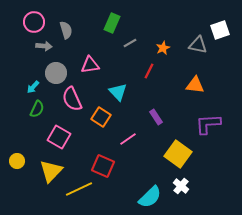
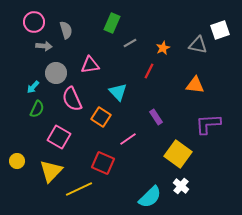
red square: moved 3 px up
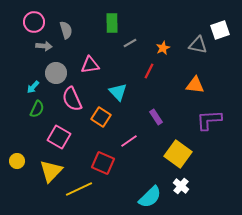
green rectangle: rotated 24 degrees counterclockwise
purple L-shape: moved 1 px right, 4 px up
pink line: moved 1 px right, 2 px down
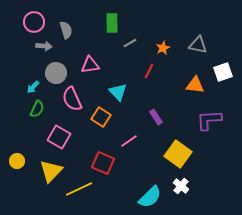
white square: moved 3 px right, 42 px down
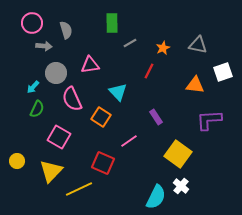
pink circle: moved 2 px left, 1 px down
cyan semicircle: moved 6 px right; rotated 20 degrees counterclockwise
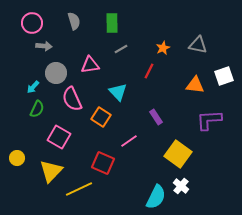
gray semicircle: moved 8 px right, 9 px up
gray line: moved 9 px left, 6 px down
white square: moved 1 px right, 4 px down
yellow circle: moved 3 px up
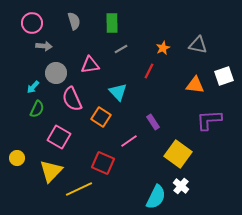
purple rectangle: moved 3 px left, 5 px down
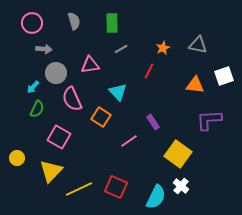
gray arrow: moved 3 px down
red square: moved 13 px right, 24 px down
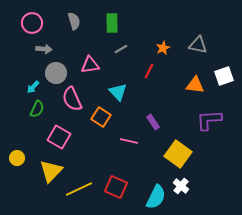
pink line: rotated 48 degrees clockwise
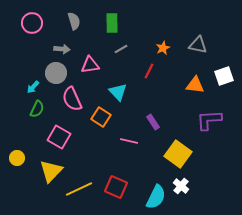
gray arrow: moved 18 px right
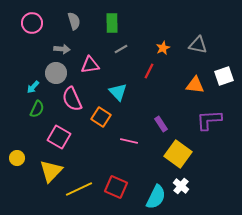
purple rectangle: moved 8 px right, 2 px down
